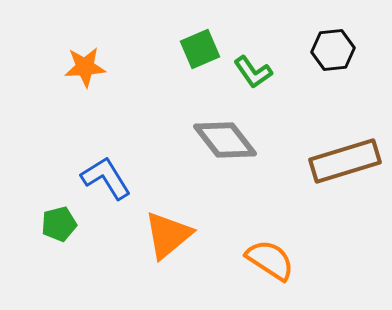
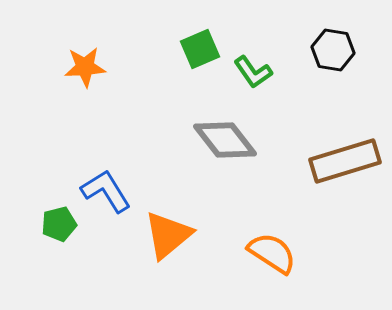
black hexagon: rotated 15 degrees clockwise
blue L-shape: moved 13 px down
orange semicircle: moved 2 px right, 7 px up
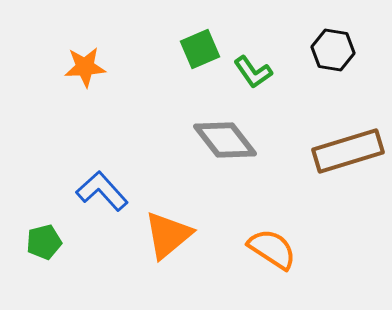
brown rectangle: moved 3 px right, 10 px up
blue L-shape: moved 4 px left; rotated 10 degrees counterclockwise
green pentagon: moved 15 px left, 18 px down
orange semicircle: moved 4 px up
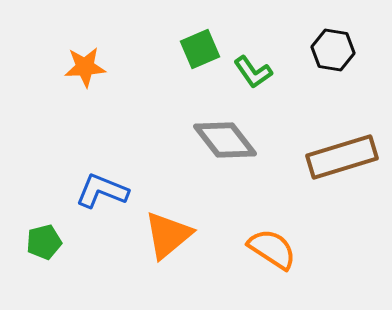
brown rectangle: moved 6 px left, 6 px down
blue L-shape: rotated 26 degrees counterclockwise
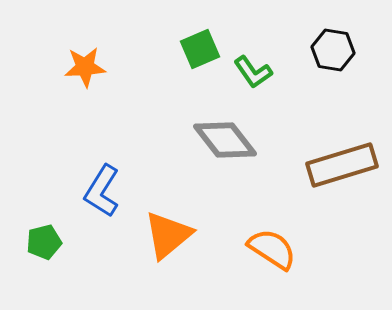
brown rectangle: moved 8 px down
blue L-shape: rotated 80 degrees counterclockwise
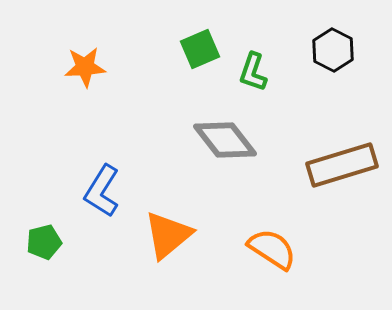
black hexagon: rotated 18 degrees clockwise
green L-shape: rotated 54 degrees clockwise
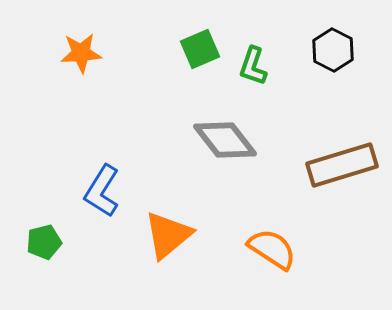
orange star: moved 4 px left, 14 px up
green L-shape: moved 6 px up
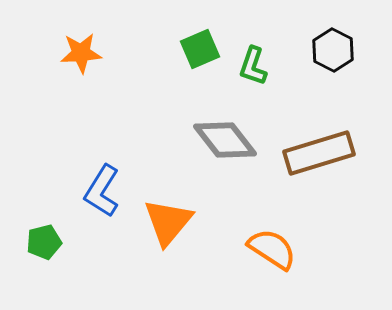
brown rectangle: moved 23 px left, 12 px up
orange triangle: moved 13 px up; rotated 10 degrees counterclockwise
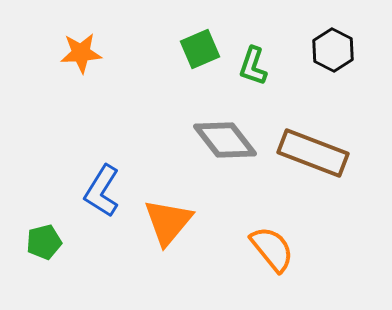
brown rectangle: moved 6 px left; rotated 38 degrees clockwise
orange semicircle: rotated 18 degrees clockwise
